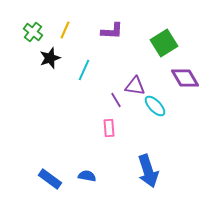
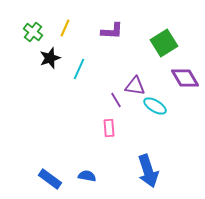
yellow line: moved 2 px up
cyan line: moved 5 px left, 1 px up
cyan ellipse: rotated 15 degrees counterclockwise
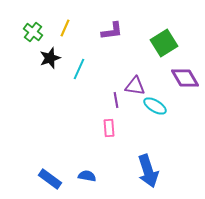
purple L-shape: rotated 10 degrees counterclockwise
purple line: rotated 21 degrees clockwise
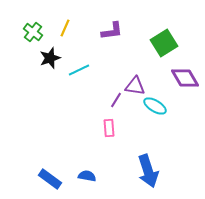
cyan line: moved 1 px down; rotated 40 degrees clockwise
purple line: rotated 42 degrees clockwise
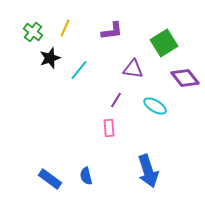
cyan line: rotated 25 degrees counterclockwise
purple diamond: rotated 8 degrees counterclockwise
purple triangle: moved 2 px left, 17 px up
blue semicircle: moved 1 px left; rotated 114 degrees counterclockwise
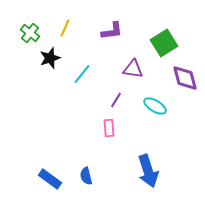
green cross: moved 3 px left, 1 px down
cyan line: moved 3 px right, 4 px down
purple diamond: rotated 24 degrees clockwise
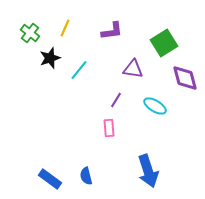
cyan line: moved 3 px left, 4 px up
